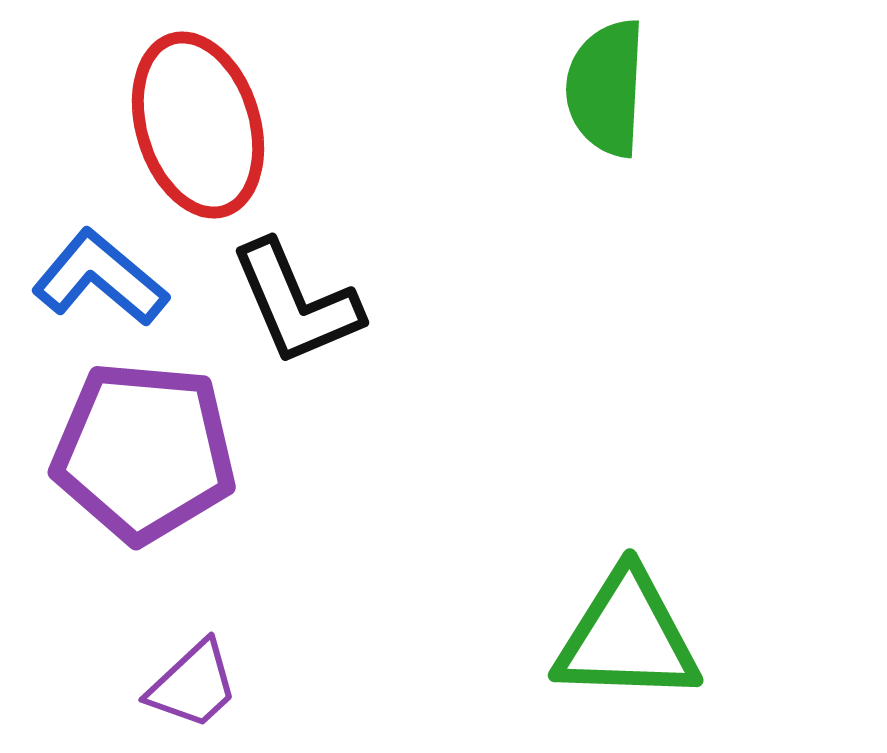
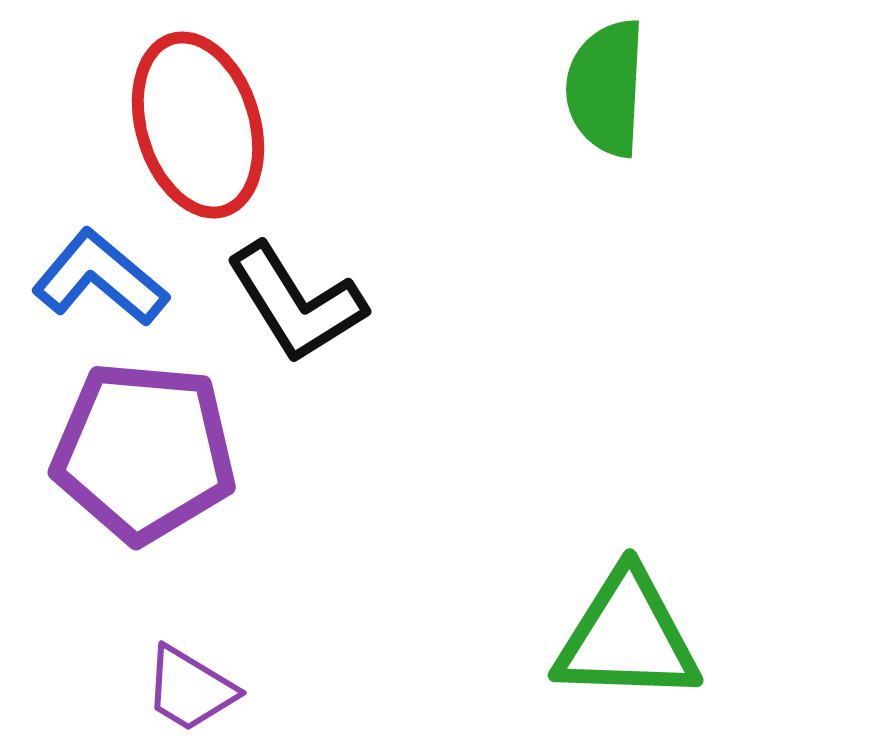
black L-shape: rotated 9 degrees counterclockwise
purple trapezoid: moved 3 px left, 4 px down; rotated 74 degrees clockwise
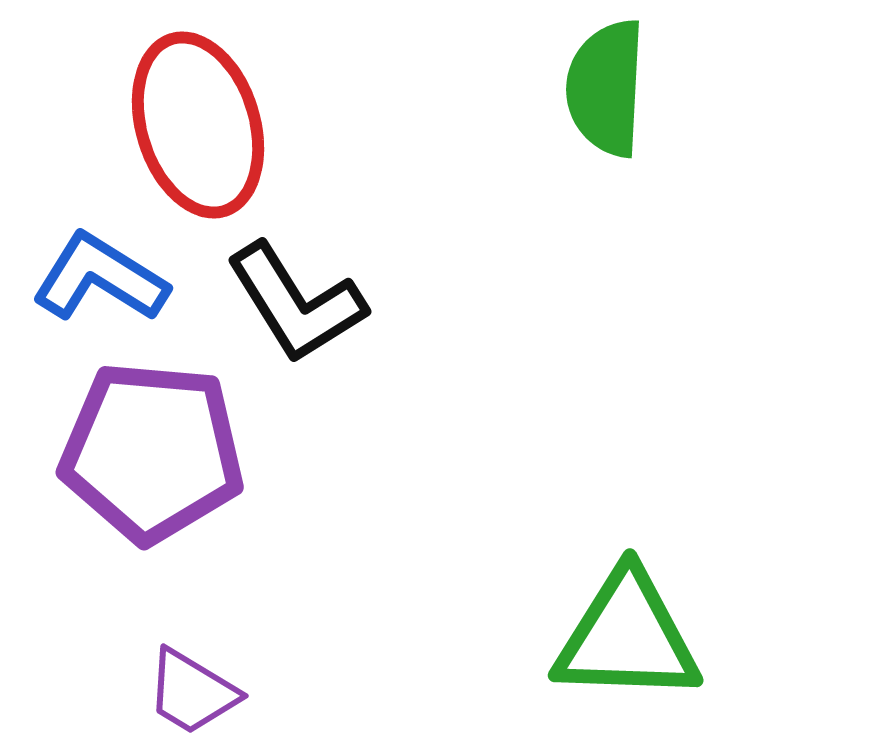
blue L-shape: rotated 8 degrees counterclockwise
purple pentagon: moved 8 px right
purple trapezoid: moved 2 px right, 3 px down
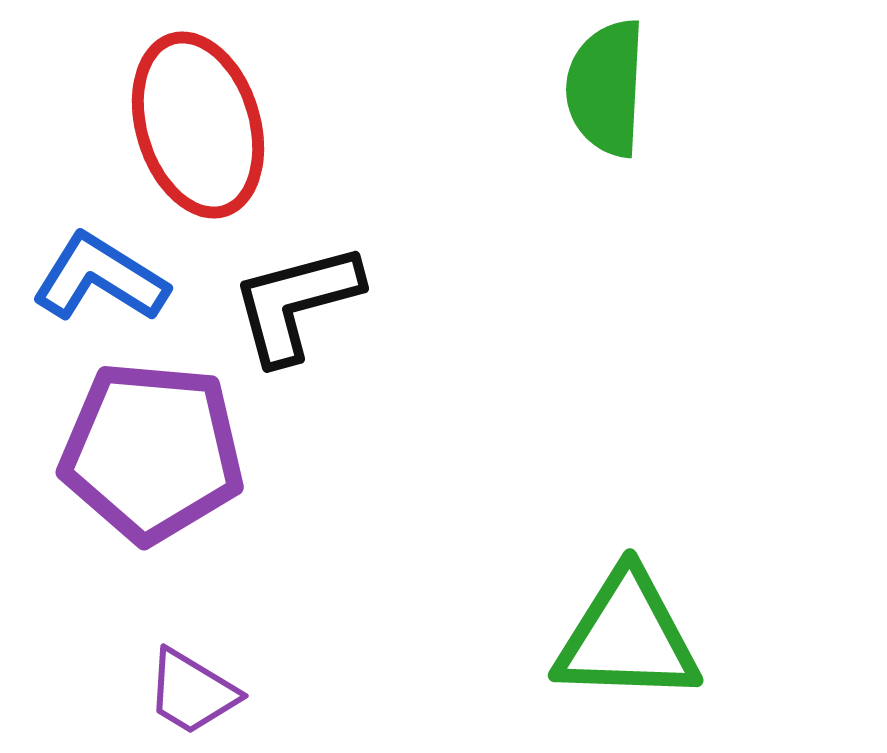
black L-shape: rotated 107 degrees clockwise
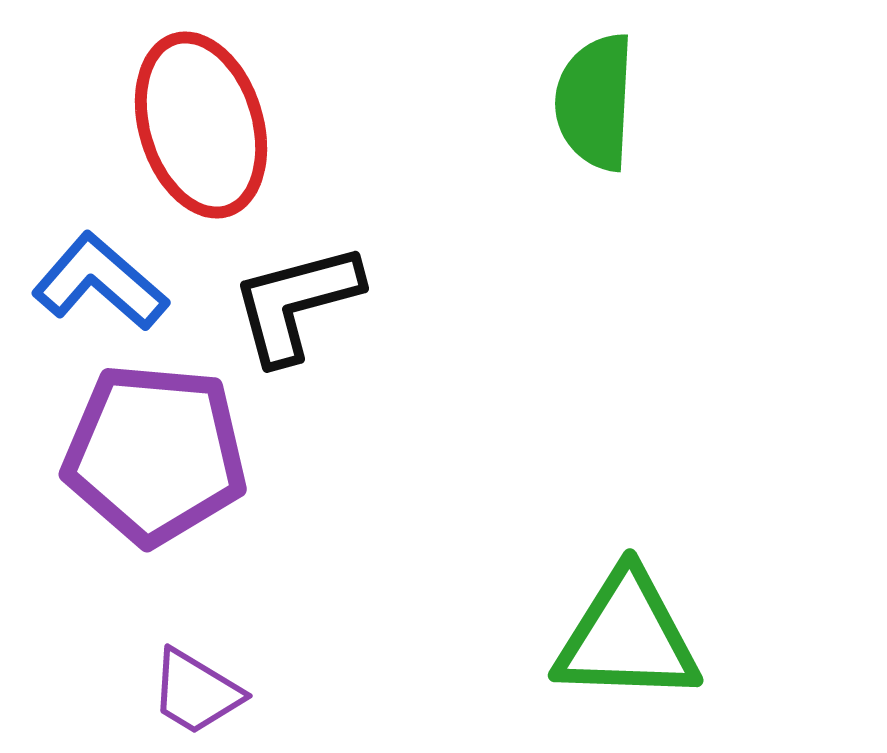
green semicircle: moved 11 px left, 14 px down
red ellipse: moved 3 px right
blue L-shape: moved 4 px down; rotated 9 degrees clockwise
purple pentagon: moved 3 px right, 2 px down
purple trapezoid: moved 4 px right
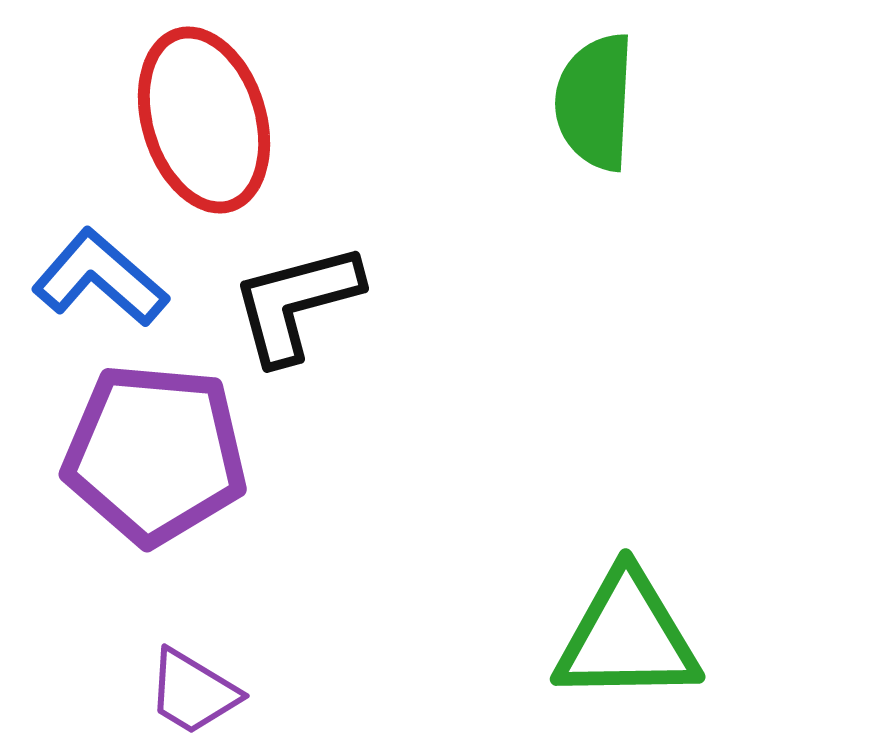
red ellipse: moved 3 px right, 5 px up
blue L-shape: moved 4 px up
green triangle: rotated 3 degrees counterclockwise
purple trapezoid: moved 3 px left
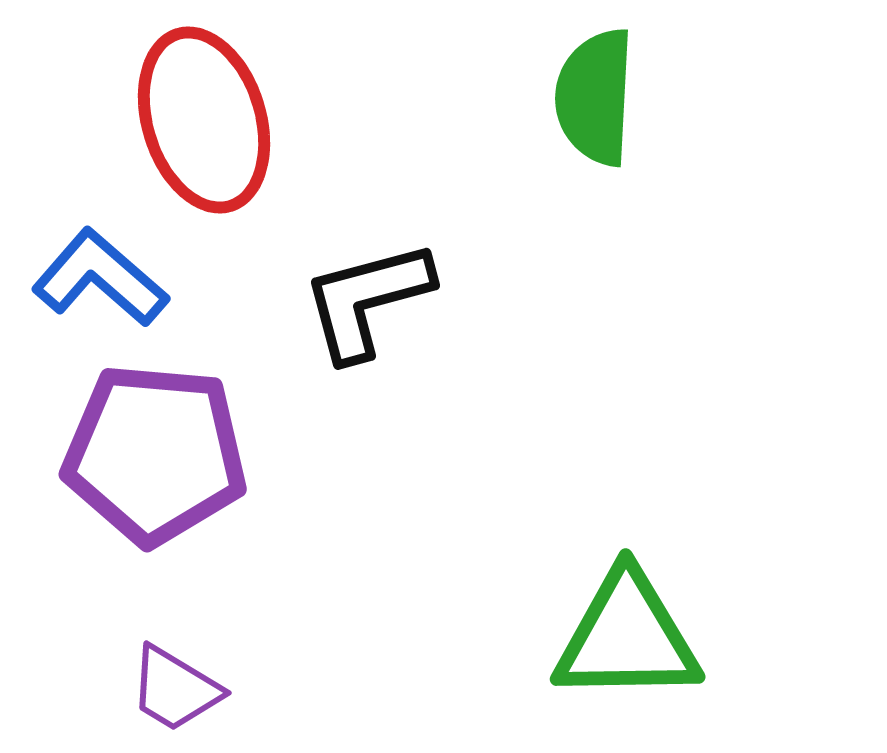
green semicircle: moved 5 px up
black L-shape: moved 71 px right, 3 px up
purple trapezoid: moved 18 px left, 3 px up
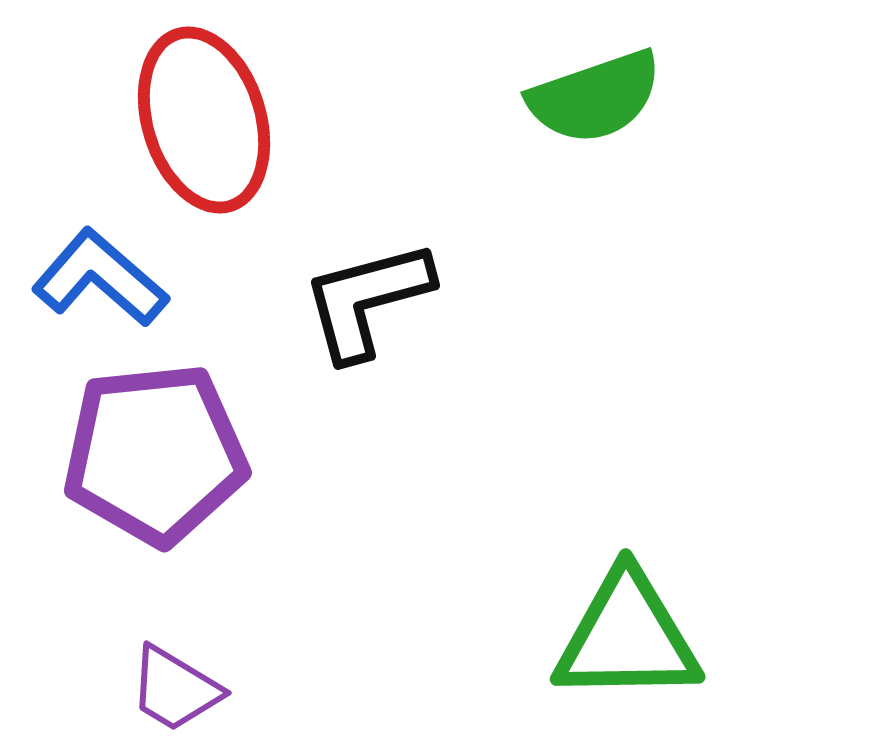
green semicircle: rotated 112 degrees counterclockwise
purple pentagon: rotated 11 degrees counterclockwise
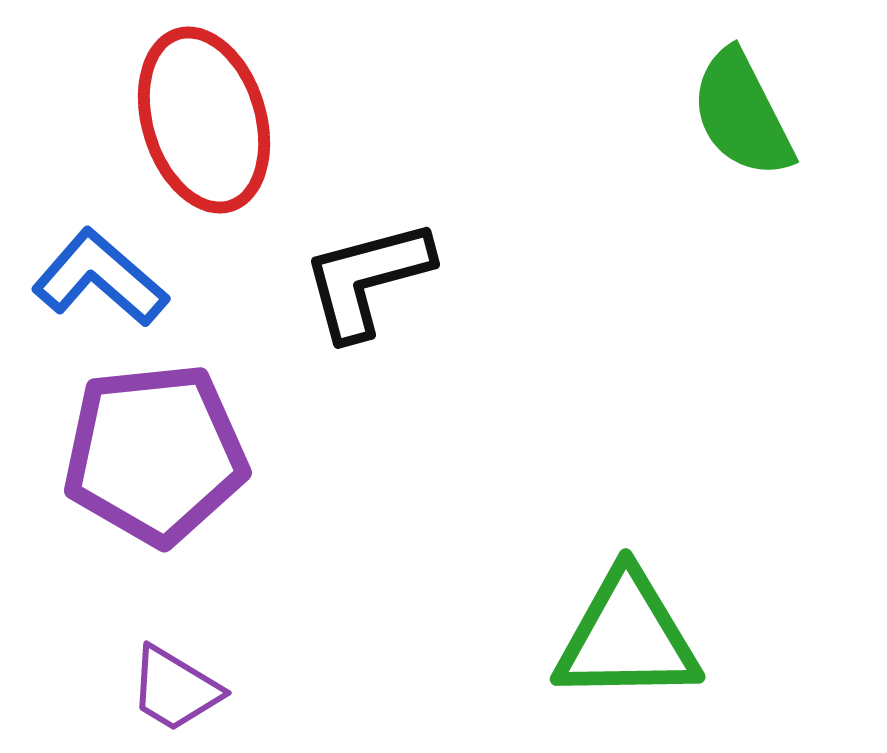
green semicircle: moved 147 px right, 17 px down; rotated 82 degrees clockwise
black L-shape: moved 21 px up
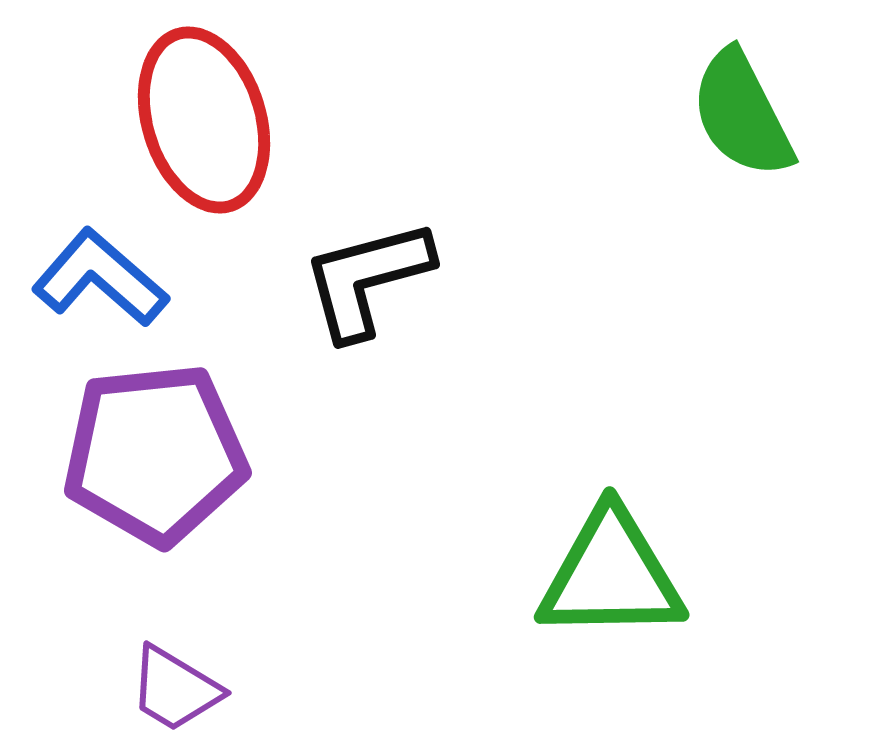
green triangle: moved 16 px left, 62 px up
